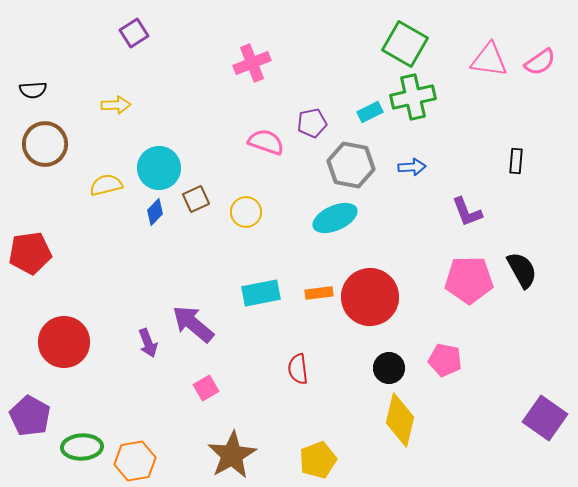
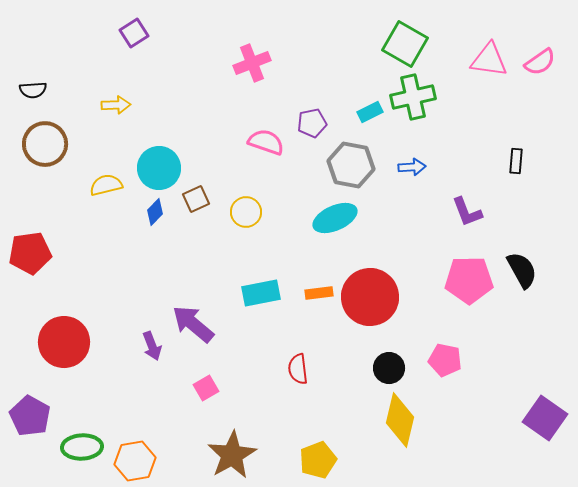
purple arrow at (148, 343): moved 4 px right, 3 px down
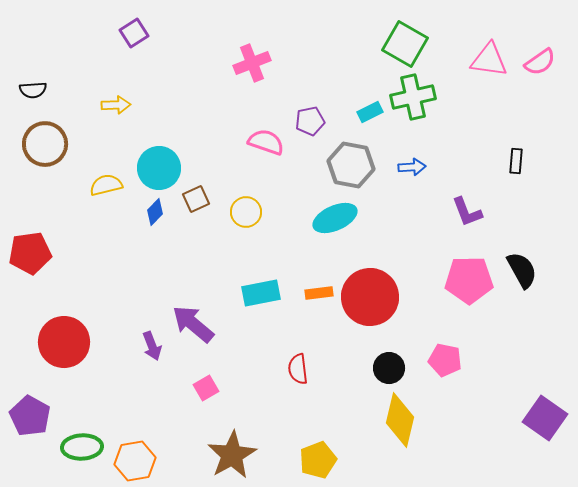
purple pentagon at (312, 123): moved 2 px left, 2 px up
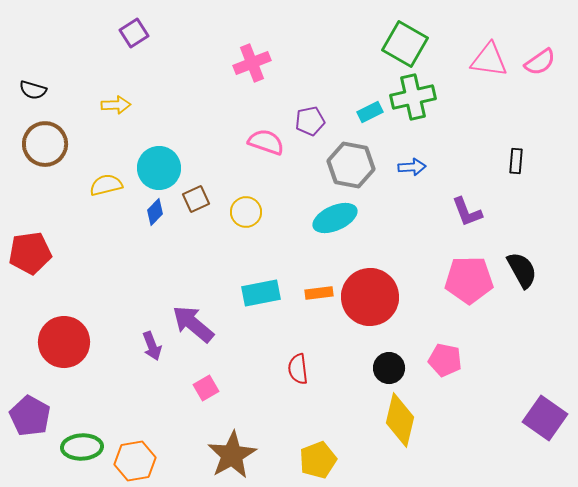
black semicircle at (33, 90): rotated 20 degrees clockwise
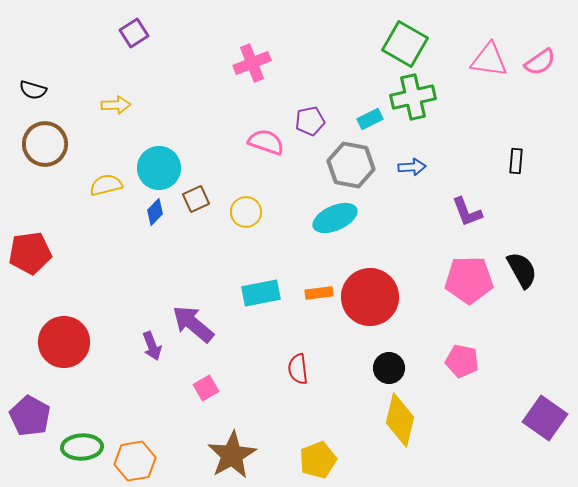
cyan rectangle at (370, 112): moved 7 px down
pink pentagon at (445, 360): moved 17 px right, 1 px down
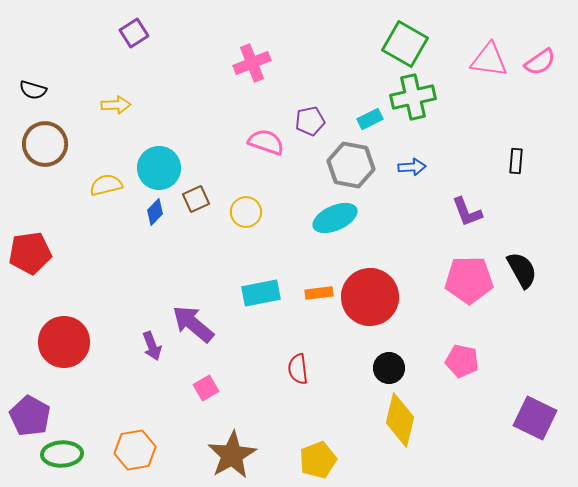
purple square at (545, 418): moved 10 px left; rotated 9 degrees counterclockwise
green ellipse at (82, 447): moved 20 px left, 7 px down
orange hexagon at (135, 461): moved 11 px up
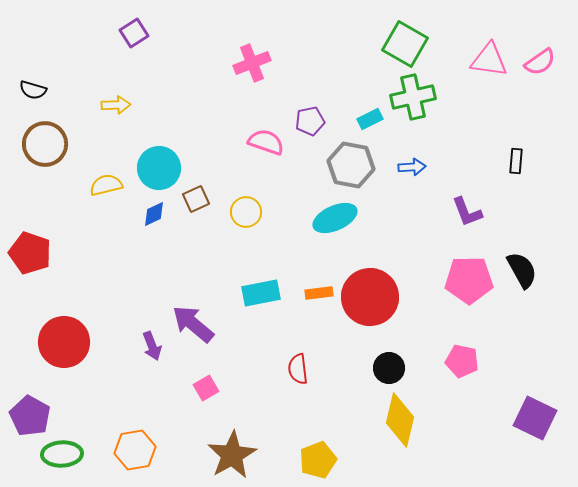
blue diamond at (155, 212): moved 1 px left, 2 px down; rotated 20 degrees clockwise
red pentagon at (30, 253): rotated 27 degrees clockwise
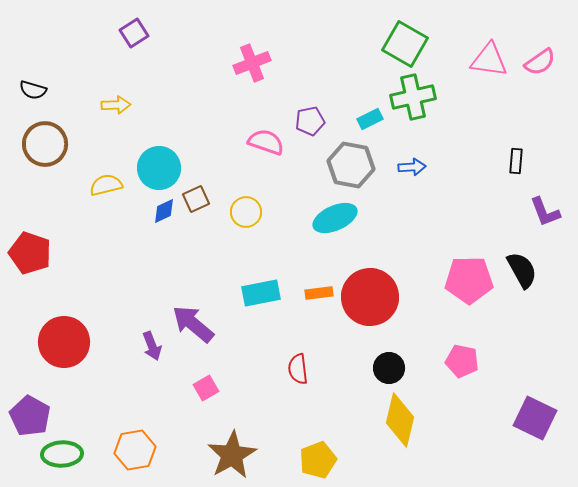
purple L-shape at (467, 212): moved 78 px right
blue diamond at (154, 214): moved 10 px right, 3 px up
